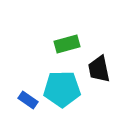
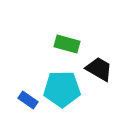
green rectangle: rotated 30 degrees clockwise
black trapezoid: rotated 132 degrees clockwise
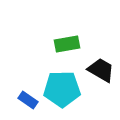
green rectangle: rotated 25 degrees counterclockwise
black trapezoid: moved 2 px right, 1 px down
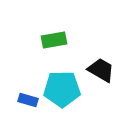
green rectangle: moved 13 px left, 4 px up
blue rectangle: rotated 18 degrees counterclockwise
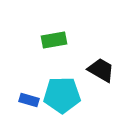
cyan pentagon: moved 6 px down
blue rectangle: moved 1 px right
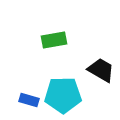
cyan pentagon: moved 1 px right
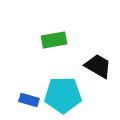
black trapezoid: moved 3 px left, 4 px up
